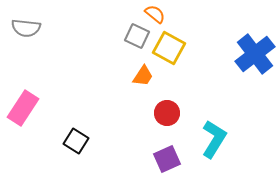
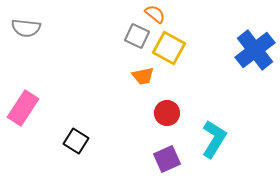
blue cross: moved 4 px up
orange trapezoid: rotated 45 degrees clockwise
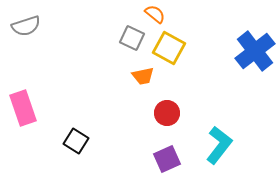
gray semicircle: moved 2 px up; rotated 24 degrees counterclockwise
gray square: moved 5 px left, 2 px down
blue cross: moved 1 px down
pink rectangle: rotated 52 degrees counterclockwise
cyan L-shape: moved 5 px right, 6 px down; rotated 6 degrees clockwise
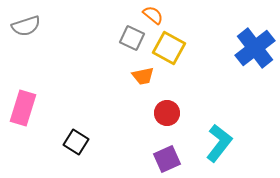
orange semicircle: moved 2 px left, 1 px down
blue cross: moved 3 px up
pink rectangle: rotated 36 degrees clockwise
black square: moved 1 px down
cyan L-shape: moved 2 px up
